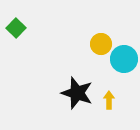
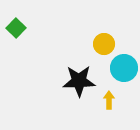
yellow circle: moved 3 px right
cyan circle: moved 9 px down
black star: moved 2 px right, 12 px up; rotated 20 degrees counterclockwise
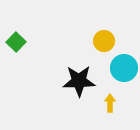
green square: moved 14 px down
yellow circle: moved 3 px up
yellow arrow: moved 1 px right, 3 px down
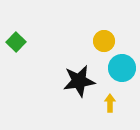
cyan circle: moved 2 px left
black star: rotated 8 degrees counterclockwise
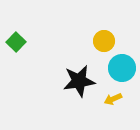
yellow arrow: moved 3 px right, 4 px up; rotated 114 degrees counterclockwise
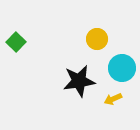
yellow circle: moved 7 px left, 2 px up
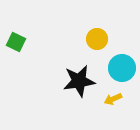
green square: rotated 18 degrees counterclockwise
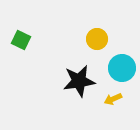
green square: moved 5 px right, 2 px up
